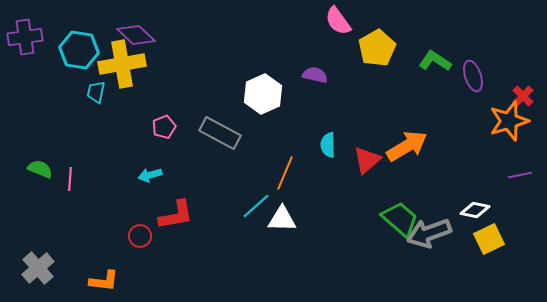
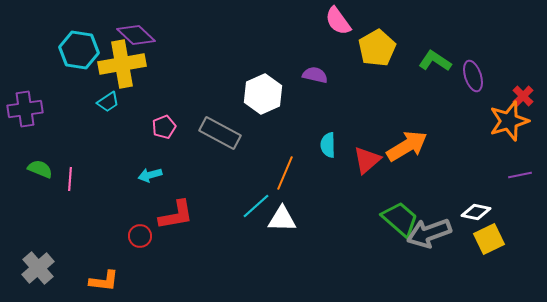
purple cross: moved 72 px down
cyan trapezoid: moved 12 px right, 10 px down; rotated 135 degrees counterclockwise
white diamond: moved 1 px right, 2 px down
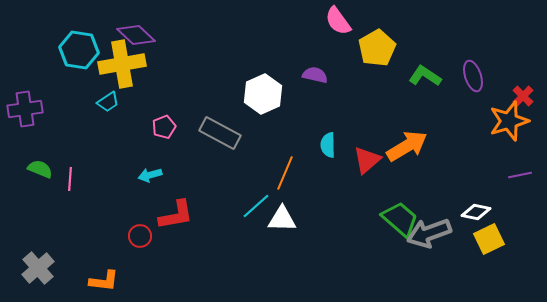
green L-shape: moved 10 px left, 15 px down
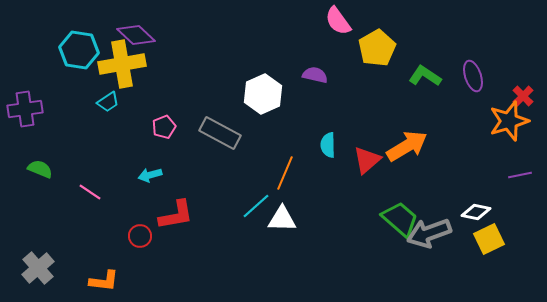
pink line: moved 20 px right, 13 px down; rotated 60 degrees counterclockwise
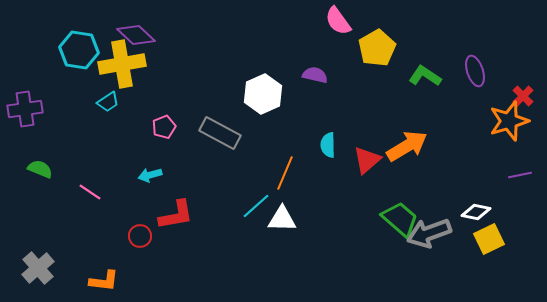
purple ellipse: moved 2 px right, 5 px up
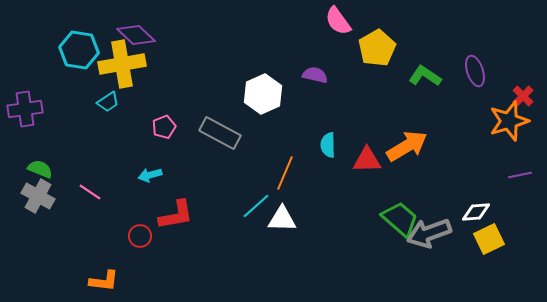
red triangle: rotated 40 degrees clockwise
white diamond: rotated 16 degrees counterclockwise
gray cross: moved 72 px up; rotated 20 degrees counterclockwise
